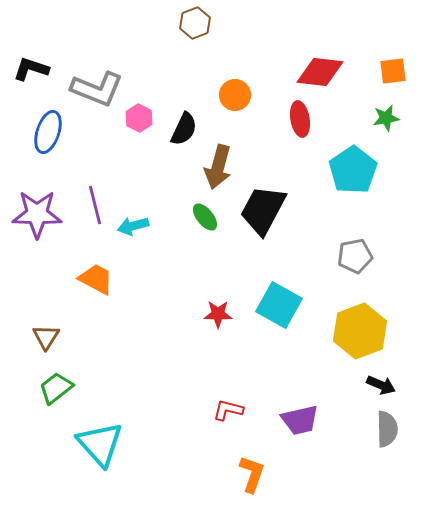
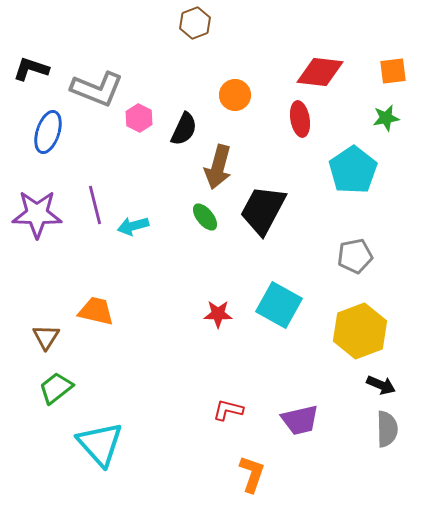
orange trapezoid: moved 32 px down; rotated 15 degrees counterclockwise
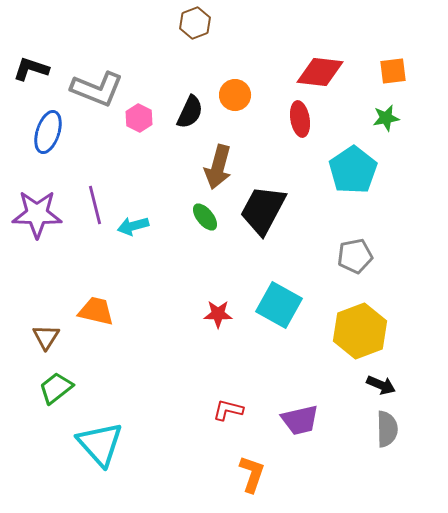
black semicircle: moved 6 px right, 17 px up
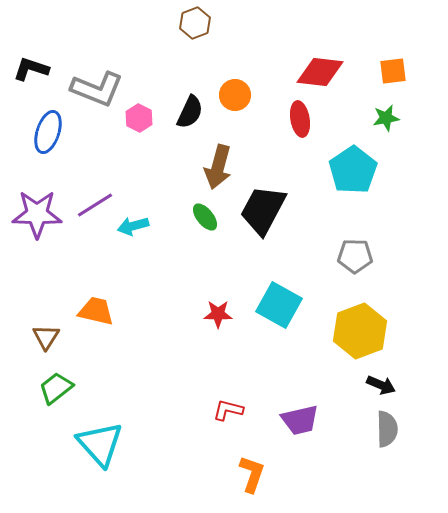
purple line: rotated 72 degrees clockwise
gray pentagon: rotated 12 degrees clockwise
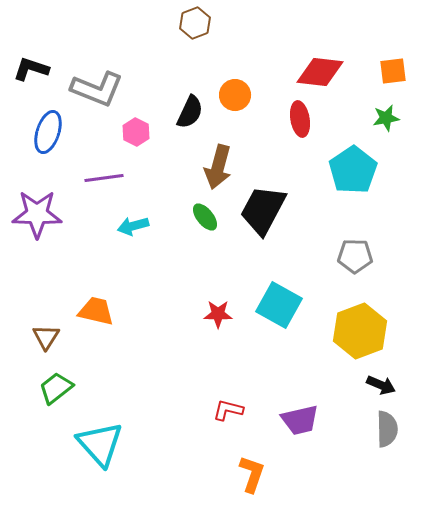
pink hexagon: moved 3 px left, 14 px down
purple line: moved 9 px right, 27 px up; rotated 24 degrees clockwise
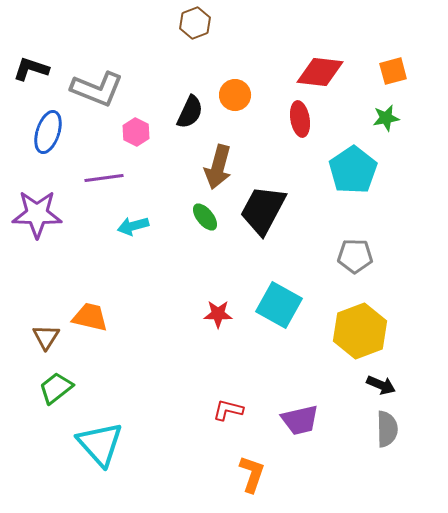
orange square: rotated 8 degrees counterclockwise
orange trapezoid: moved 6 px left, 6 px down
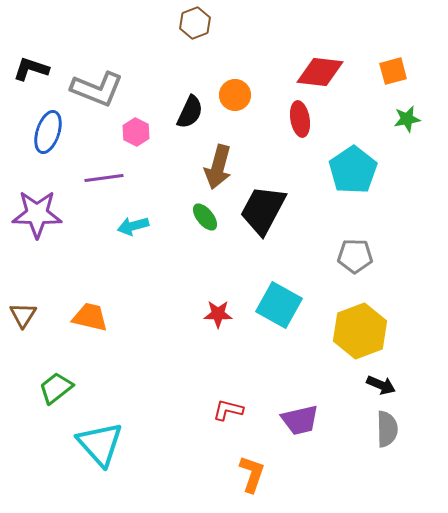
green star: moved 21 px right, 1 px down
brown triangle: moved 23 px left, 22 px up
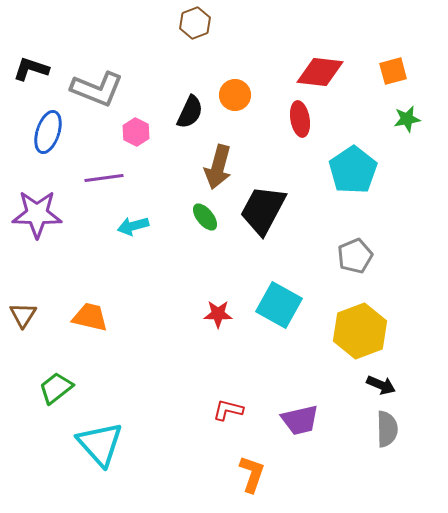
gray pentagon: rotated 24 degrees counterclockwise
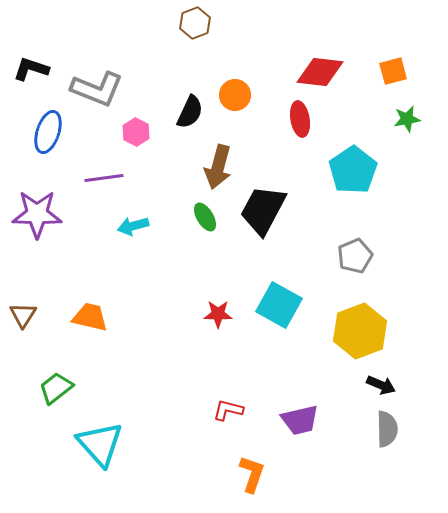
green ellipse: rotated 8 degrees clockwise
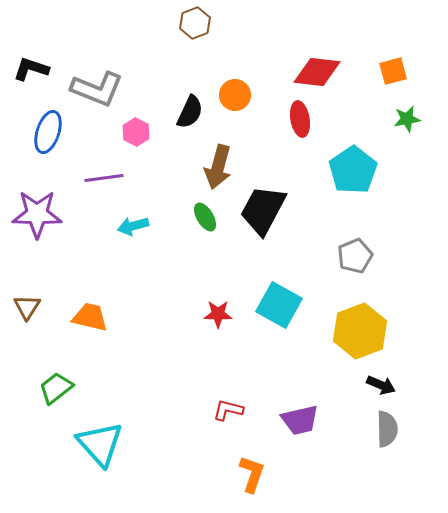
red diamond: moved 3 px left
brown triangle: moved 4 px right, 8 px up
